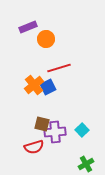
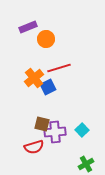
orange cross: moved 7 px up
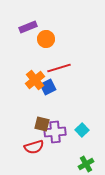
orange cross: moved 1 px right, 2 px down
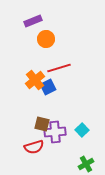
purple rectangle: moved 5 px right, 6 px up
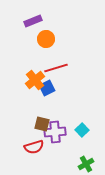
red line: moved 3 px left
blue square: moved 1 px left, 1 px down
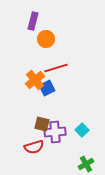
purple rectangle: rotated 54 degrees counterclockwise
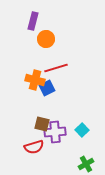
orange cross: rotated 36 degrees counterclockwise
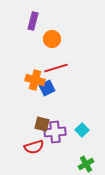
orange circle: moved 6 px right
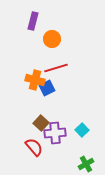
brown square: moved 1 px left, 1 px up; rotated 28 degrees clockwise
purple cross: moved 1 px down
red semicircle: rotated 114 degrees counterclockwise
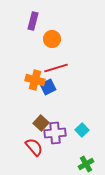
blue square: moved 1 px right, 1 px up
